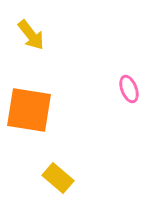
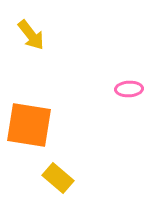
pink ellipse: rotated 72 degrees counterclockwise
orange square: moved 15 px down
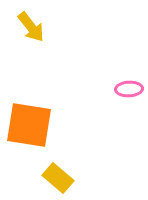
yellow arrow: moved 8 px up
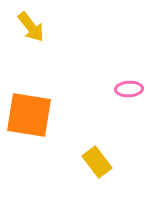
orange square: moved 10 px up
yellow rectangle: moved 39 px right, 16 px up; rotated 12 degrees clockwise
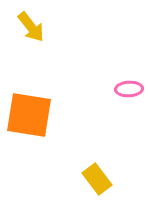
yellow rectangle: moved 17 px down
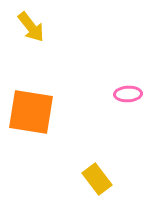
pink ellipse: moved 1 px left, 5 px down
orange square: moved 2 px right, 3 px up
